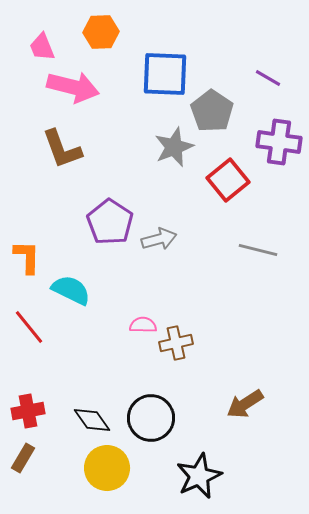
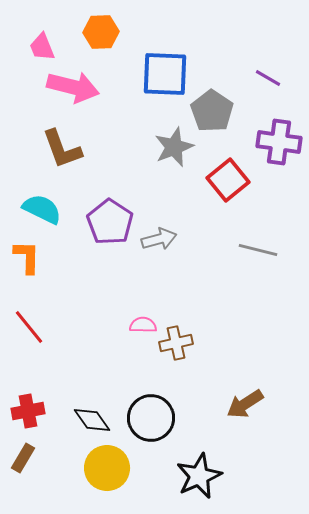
cyan semicircle: moved 29 px left, 81 px up
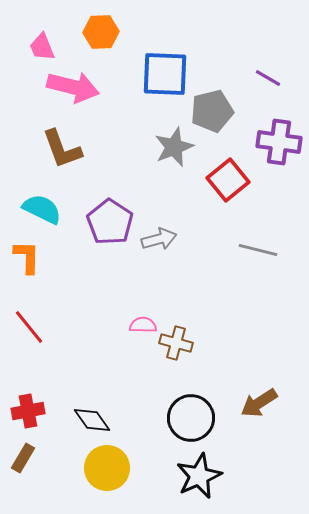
gray pentagon: rotated 24 degrees clockwise
brown cross: rotated 28 degrees clockwise
brown arrow: moved 14 px right, 1 px up
black circle: moved 40 px right
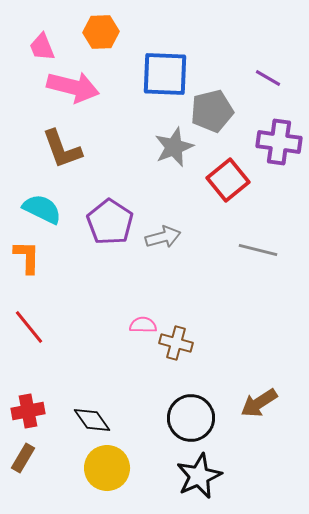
gray arrow: moved 4 px right, 2 px up
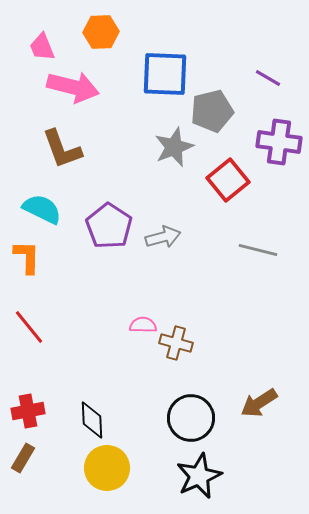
purple pentagon: moved 1 px left, 4 px down
black diamond: rotated 33 degrees clockwise
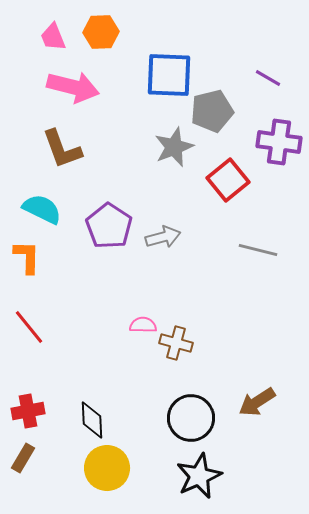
pink trapezoid: moved 11 px right, 10 px up
blue square: moved 4 px right, 1 px down
brown arrow: moved 2 px left, 1 px up
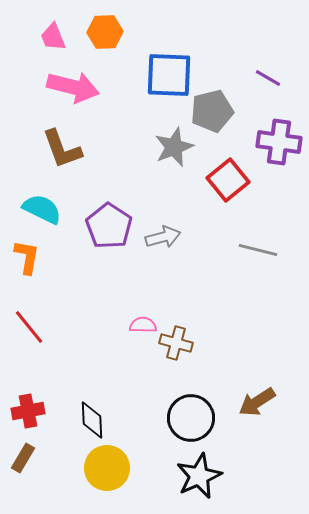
orange hexagon: moved 4 px right
orange L-shape: rotated 9 degrees clockwise
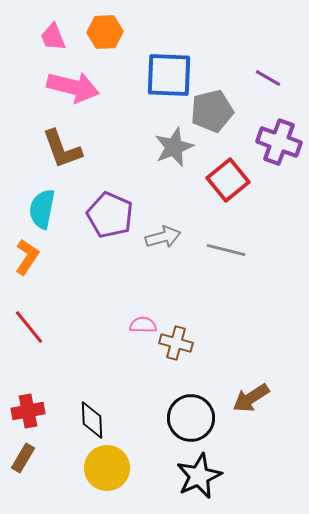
purple cross: rotated 12 degrees clockwise
cyan semicircle: rotated 105 degrees counterclockwise
purple pentagon: moved 1 px right, 11 px up; rotated 9 degrees counterclockwise
gray line: moved 32 px left
orange L-shape: rotated 24 degrees clockwise
brown arrow: moved 6 px left, 4 px up
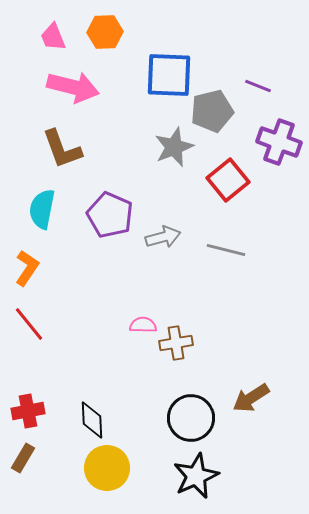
purple line: moved 10 px left, 8 px down; rotated 8 degrees counterclockwise
orange L-shape: moved 11 px down
red line: moved 3 px up
brown cross: rotated 24 degrees counterclockwise
black star: moved 3 px left
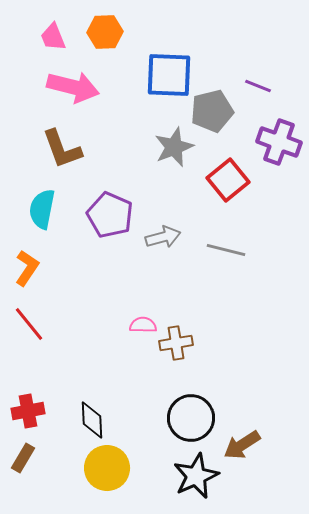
brown arrow: moved 9 px left, 47 px down
